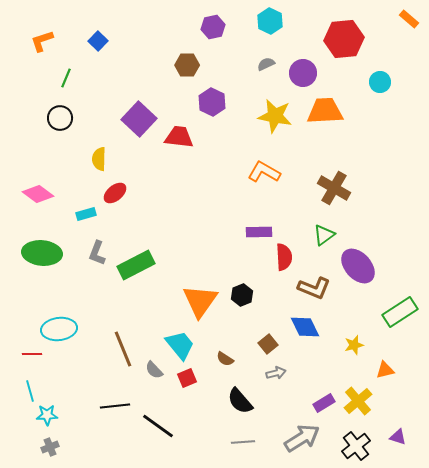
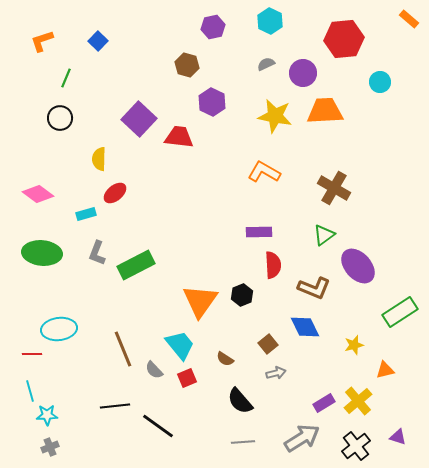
brown hexagon at (187, 65): rotated 15 degrees clockwise
red semicircle at (284, 257): moved 11 px left, 8 px down
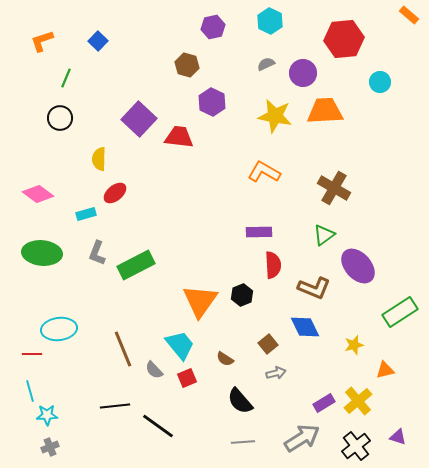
orange rectangle at (409, 19): moved 4 px up
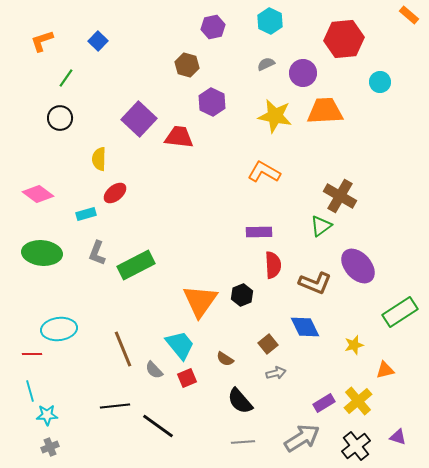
green line at (66, 78): rotated 12 degrees clockwise
brown cross at (334, 188): moved 6 px right, 8 px down
green triangle at (324, 235): moved 3 px left, 9 px up
brown L-shape at (314, 288): moved 1 px right, 5 px up
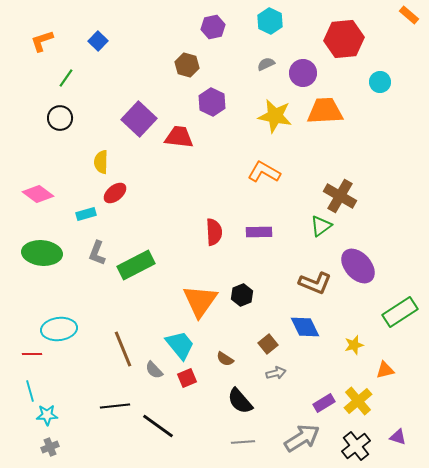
yellow semicircle at (99, 159): moved 2 px right, 3 px down
red semicircle at (273, 265): moved 59 px left, 33 px up
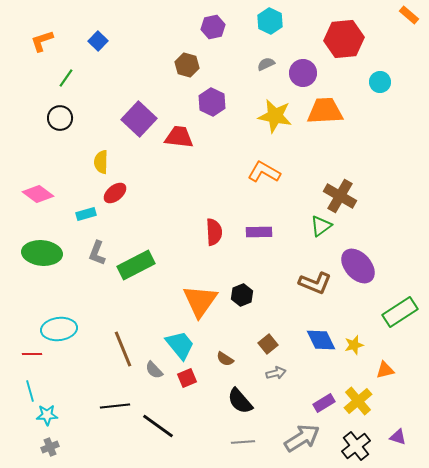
blue diamond at (305, 327): moved 16 px right, 13 px down
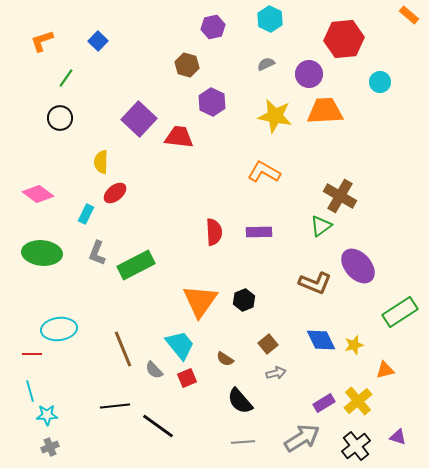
cyan hexagon at (270, 21): moved 2 px up
purple circle at (303, 73): moved 6 px right, 1 px down
cyan rectangle at (86, 214): rotated 48 degrees counterclockwise
black hexagon at (242, 295): moved 2 px right, 5 px down
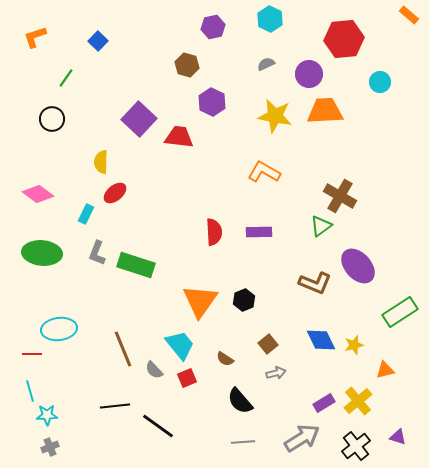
orange L-shape at (42, 41): moved 7 px left, 4 px up
black circle at (60, 118): moved 8 px left, 1 px down
green rectangle at (136, 265): rotated 45 degrees clockwise
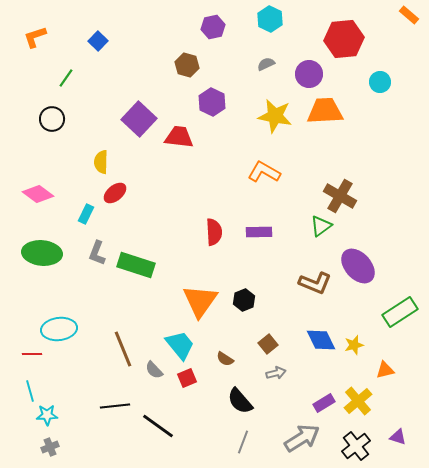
gray line at (243, 442): rotated 65 degrees counterclockwise
